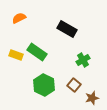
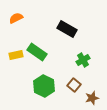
orange semicircle: moved 3 px left
yellow rectangle: rotated 32 degrees counterclockwise
green hexagon: moved 1 px down
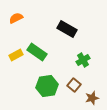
yellow rectangle: rotated 16 degrees counterclockwise
green hexagon: moved 3 px right; rotated 25 degrees clockwise
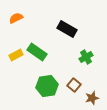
green cross: moved 3 px right, 3 px up
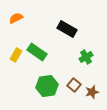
yellow rectangle: rotated 32 degrees counterclockwise
brown star: moved 6 px up
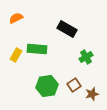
green rectangle: moved 3 px up; rotated 30 degrees counterclockwise
brown square: rotated 16 degrees clockwise
brown star: moved 2 px down
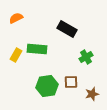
brown square: moved 3 px left, 3 px up; rotated 32 degrees clockwise
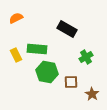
yellow rectangle: rotated 56 degrees counterclockwise
green hexagon: moved 14 px up; rotated 20 degrees clockwise
brown star: rotated 24 degrees counterclockwise
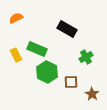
green rectangle: rotated 18 degrees clockwise
green hexagon: rotated 15 degrees clockwise
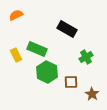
orange semicircle: moved 3 px up
